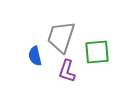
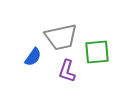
gray trapezoid: rotated 120 degrees counterclockwise
blue semicircle: moved 2 px left, 1 px down; rotated 132 degrees counterclockwise
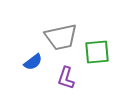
blue semicircle: moved 5 px down; rotated 18 degrees clockwise
purple L-shape: moved 1 px left, 7 px down
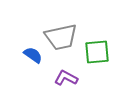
blue semicircle: moved 7 px up; rotated 108 degrees counterclockwise
purple L-shape: rotated 100 degrees clockwise
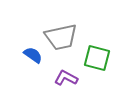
green square: moved 6 px down; rotated 20 degrees clockwise
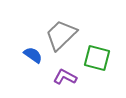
gray trapezoid: moved 2 px up; rotated 148 degrees clockwise
purple L-shape: moved 1 px left, 1 px up
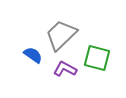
purple L-shape: moved 8 px up
